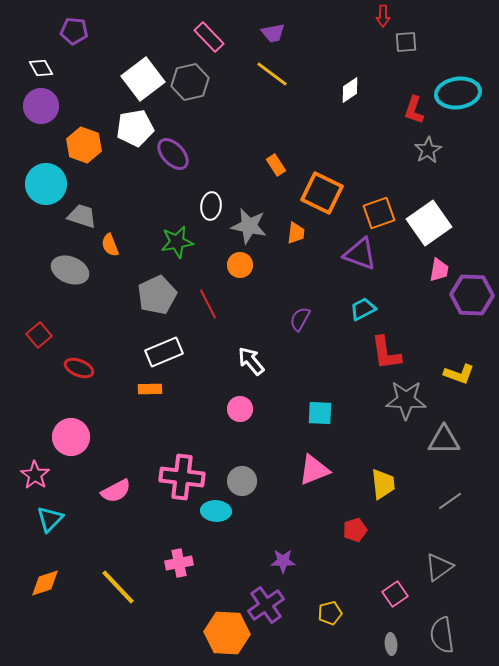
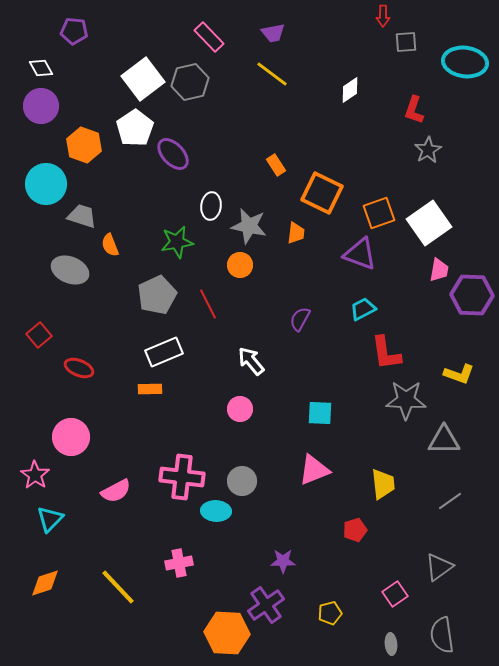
cyan ellipse at (458, 93): moved 7 px right, 31 px up; rotated 15 degrees clockwise
white pentagon at (135, 128): rotated 24 degrees counterclockwise
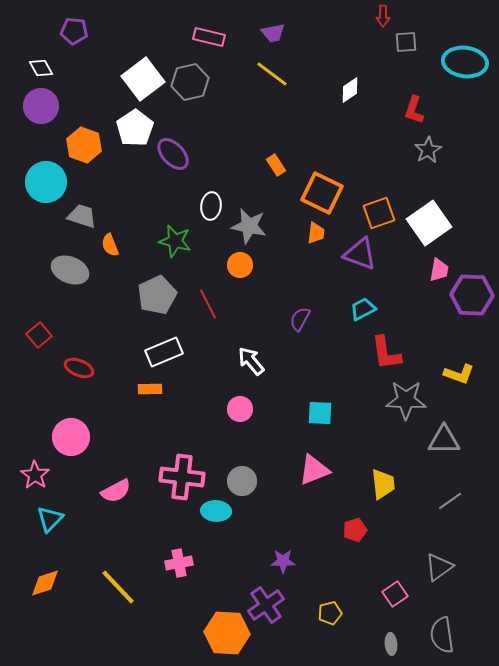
pink rectangle at (209, 37): rotated 32 degrees counterclockwise
cyan circle at (46, 184): moved 2 px up
orange trapezoid at (296, 233): moved 20 px right
green star at (177, 242): moved 2 px left, 1 px up; rotated 24 degrees clockwise
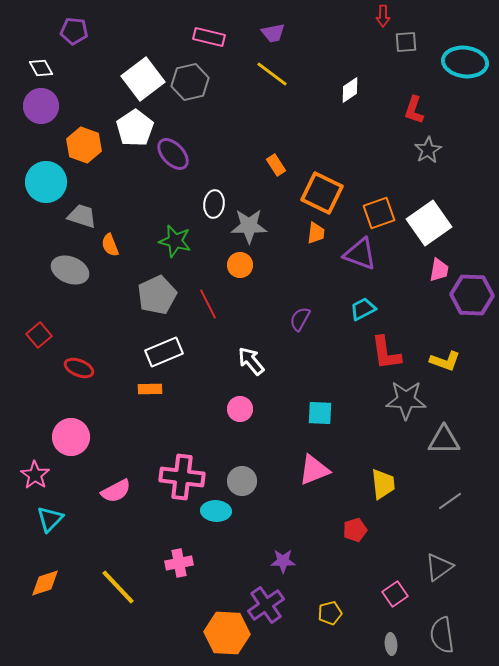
white ellipse at (211, 206): moved 3 px right, 2 px up
gray star at (249, 226): rotated 12 degrees counterclockwise
yellow L-shape at (459, 374): moved 14 px left, 13 px up
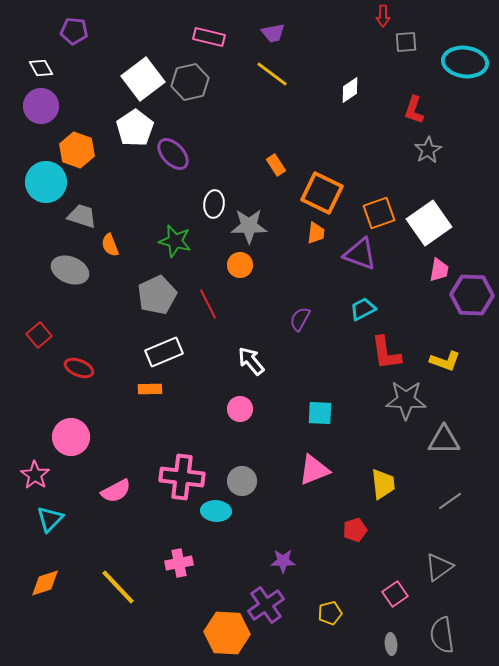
orange hexagon at (84, 145): moved 7 px left, 5 px down
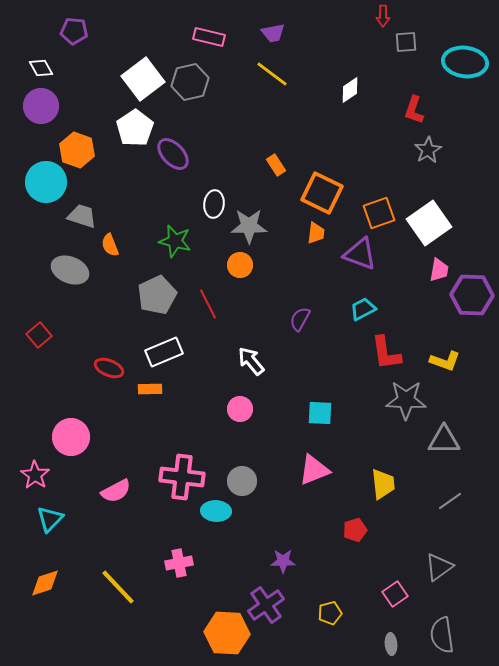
red ellipse at (79, 368): moved 30 px right
